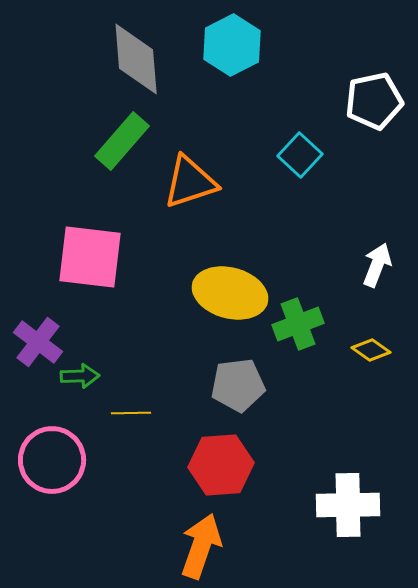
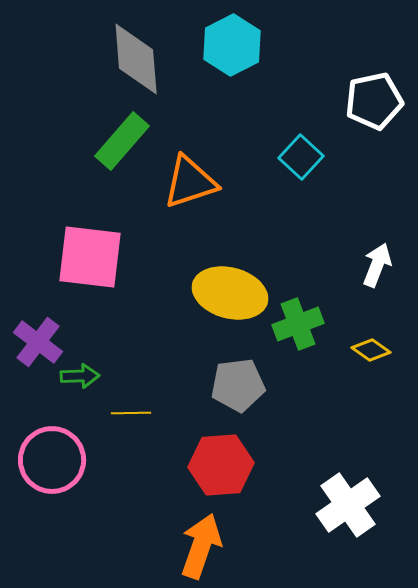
cyan square: moved 1 px right, 2 px down
white cross: rotated 34 degrees counterclockwise
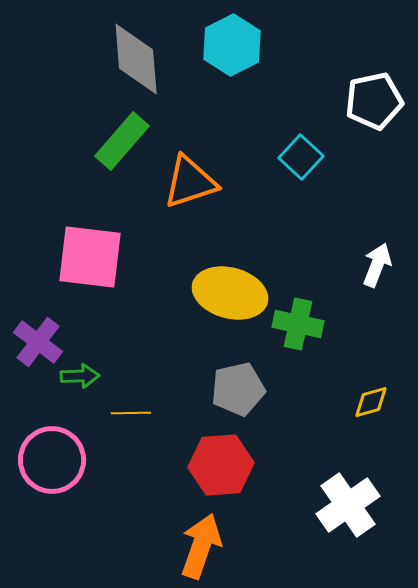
green cross: rotated 33 degrees clockwise
yellow diamond: moved 52 px down; rotated 51 degrees counterclockwise
gray pentagon: moved 4 px down; rotated 6 degrees counterclockwise
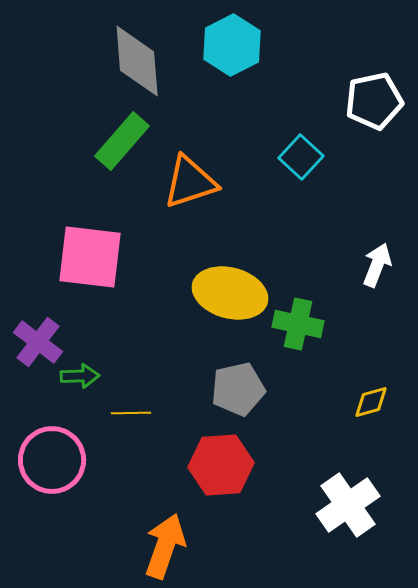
gray diamond: moved 1 px right, 2 px down
orange arrow: moved 36 px left
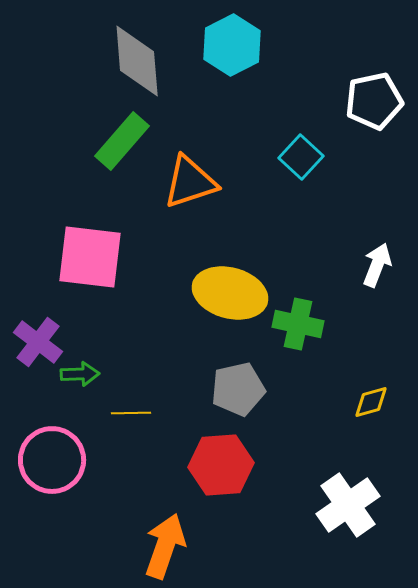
green arrow: moved 2 px up
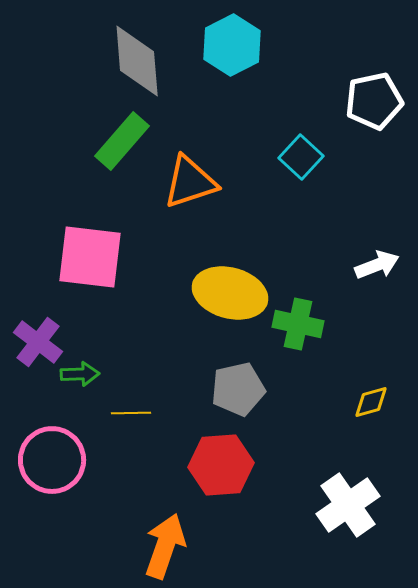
white arrow: rotated 48 degrees clockwise
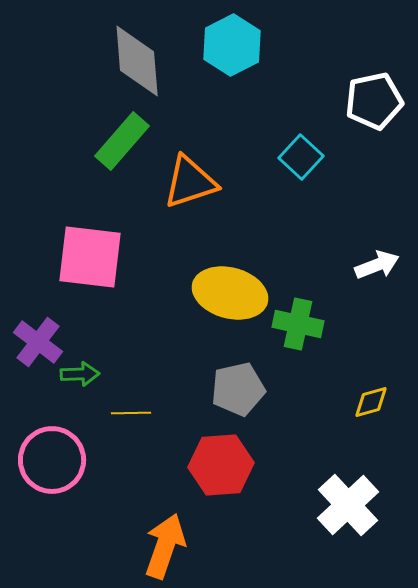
white cross: rotated 8 degrees counterclockwise
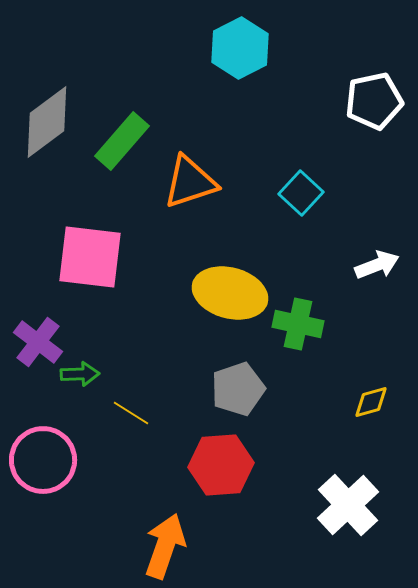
cyan hexagon: moved 8 px right, 3 px down
gray diamond: moved 90 px left, 61 px down; rotated 58 degrees clockwise
cyan square: moved 36 px down
gray pentagon: rotated 6 degrees counterclockwise
yellow line: rotated 33 degrees clockwise
pink circle: moved 9 px left
